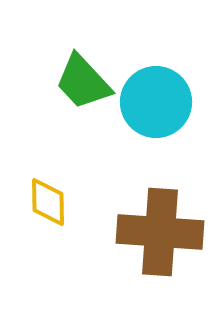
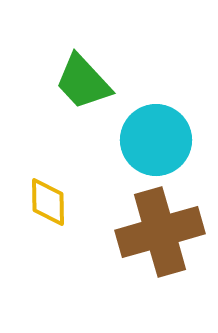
cyan circle: moved 38 px down
brown cross: rotated 20 degrees counterclockwise
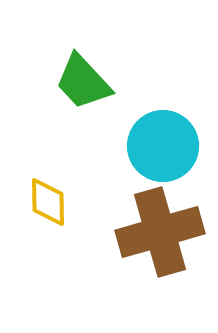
cyan circle: moved 7 px right, 6 px down
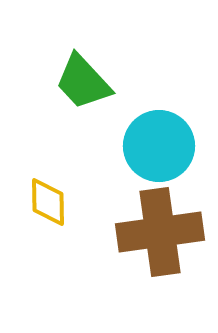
cyan circle: moved 4 px left
brown cross: rotated 8 degrees clockwise
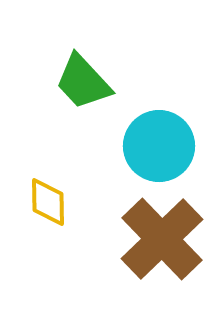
brown cross: moved 2 px right, 7 px down; rotated 36 degrees counterclockwise
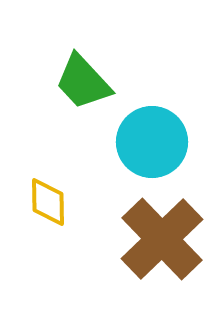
cyan circle: moved 7 px left, 4 px up
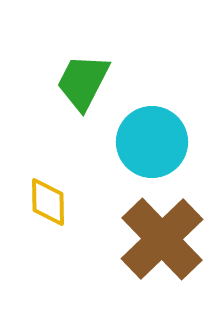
green trapezoid: rotated 70 degrees clockwise
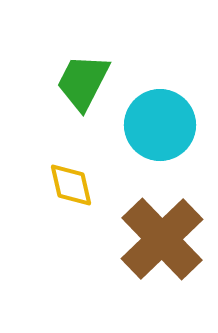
cyan circle: moved 8 px right, 17 px up
yellow diamond: moved 23 px right, 17 px up; rotated 12 degrees counterclockwise
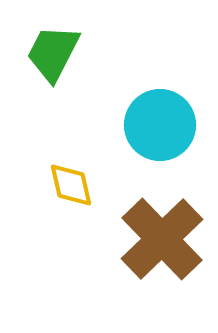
green trapezoid: moved 30 px left, 29 px up
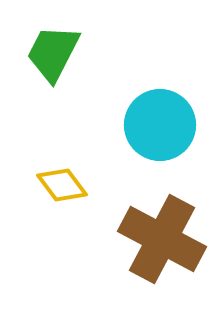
yellow diamond: moved 9 px left; rotated 24 degrees counterclockwise
brown cross: rotated 18 degrees counterclockwise
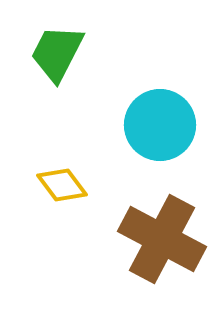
green trapezoid: moved 4 px right
